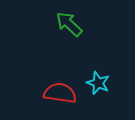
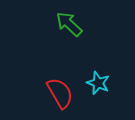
red semicircle: rotated 52 degrees clockwise
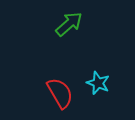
green arrow: rotated 96 degrees clockwise
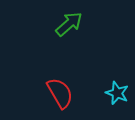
cyan star: moved 19 px right, 10 px down
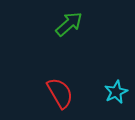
cyan star: moved 1 px left, 1 px up; rotated 25 degrees clockwise
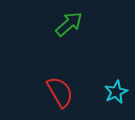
red semicircle: moved 1 px up
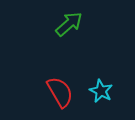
cyan star: moved 15 px left, 1 px up; rotated 20 degrees counterclockwise
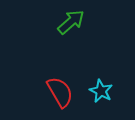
green arrow: moved 2 px right, 2 px up
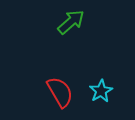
cyan star: rotated 15 degrees clockwise
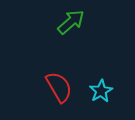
red semicircle: moved 1 px left, 5 px up
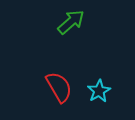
cyan star: moved 2 px left
